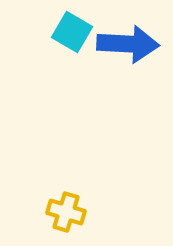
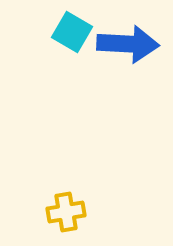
yellow cross: rotated 27 degrees counterclockwise
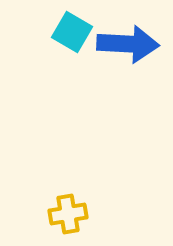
yellow cross: moved 2 px right, 2 px down
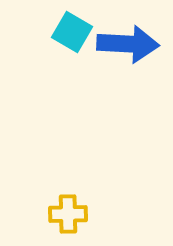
yellow cross: rotated 9 degrees clockwise
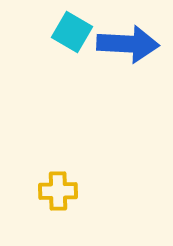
yellow cross: moved 10 px left, 23 px up
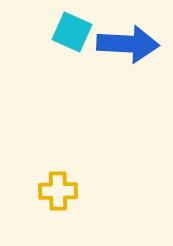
cyan square: rotated 6 degrees counterclockwise
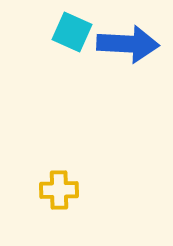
yellow cross: moved 1 px right, 1 px up
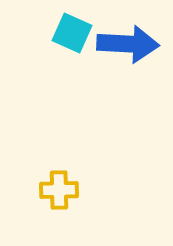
cyan square: moved 1 px down
